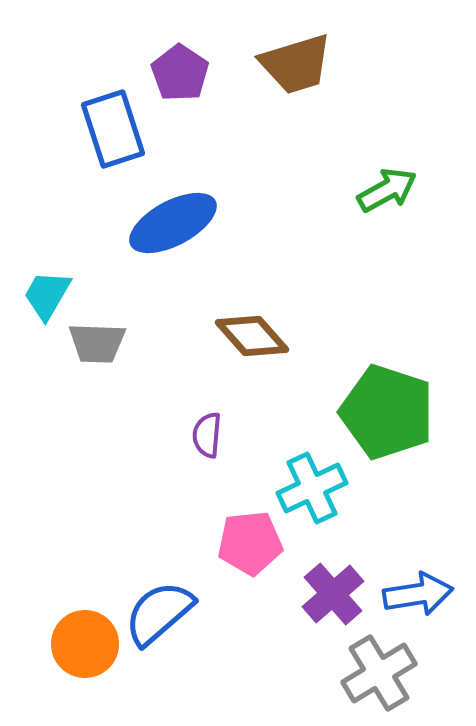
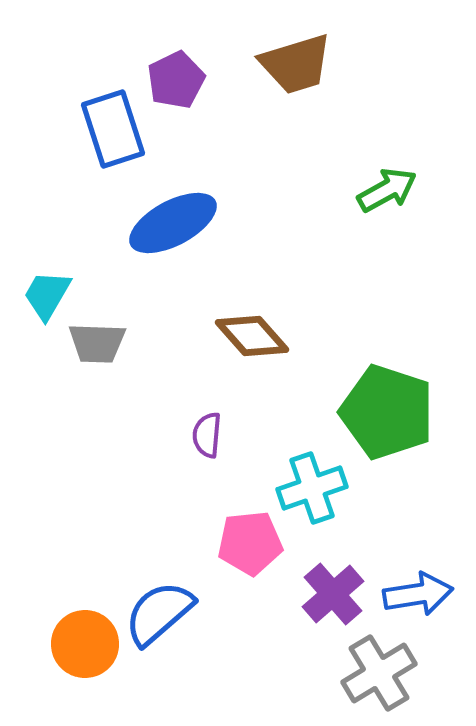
purple pentagon: moved 4 px left, 7 px down; rotated 12 degrees clockwise
cyan cross: rotated 6 degrees clockwise
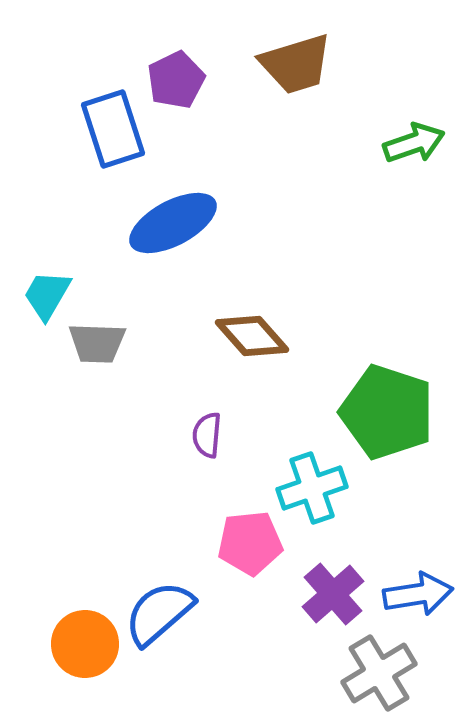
green arrow: moved 27 px right, 47 px up; rotated 10 degrees clockwise
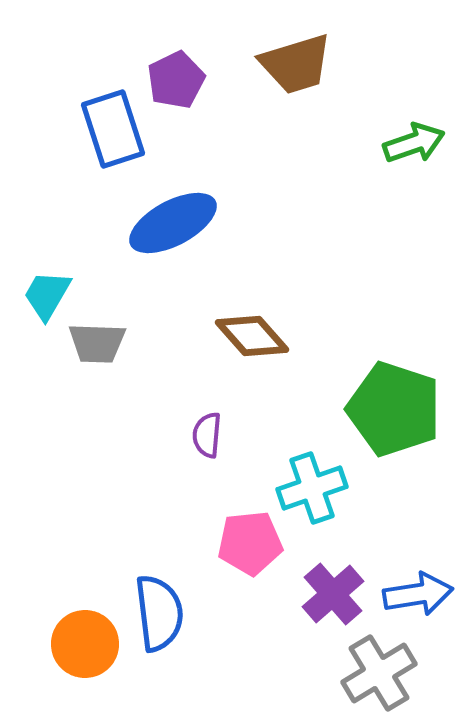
green pentagon: moved 7 px right, 3 px up
blue semicircle: rotated 124 degrees clockwise
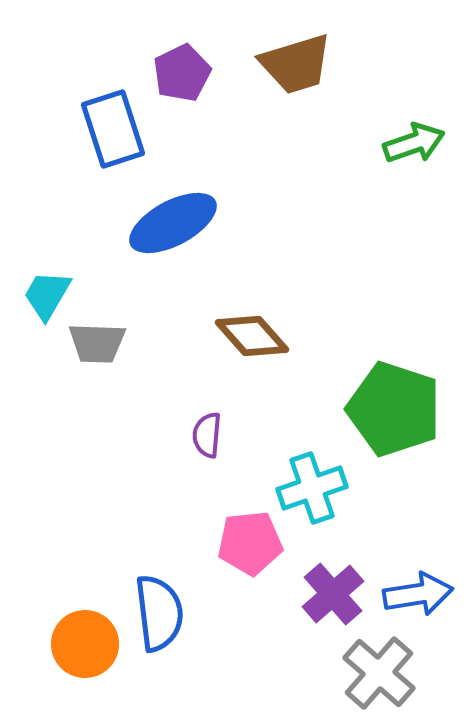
purple pentagon: moved 6 px right, 7 px up
gray cross: rotated 18 degrees counterclockwise
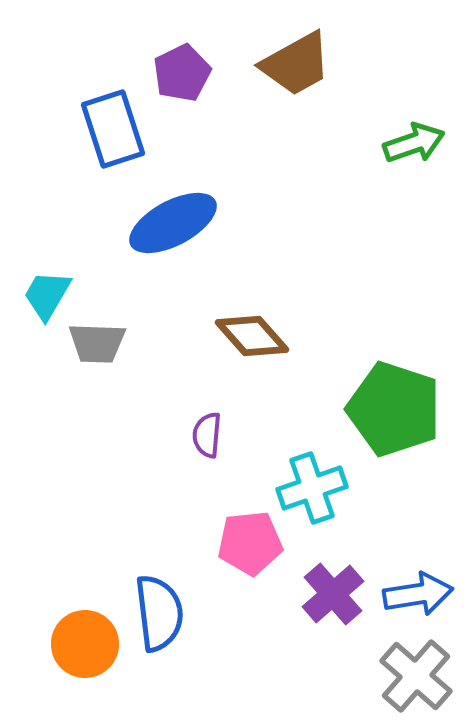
brown trapezoid: rotated 12 degrees counterclockwise
gray cross: moved 37 px right, 3 px down
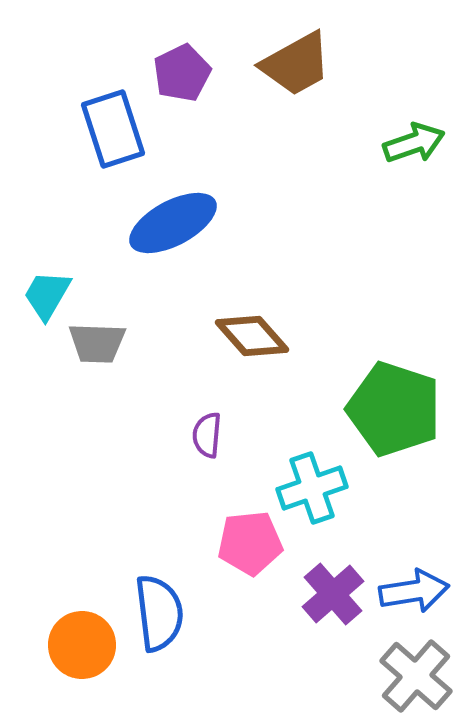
blue arrow: moved 4 px left, 3 px up
orange circle: moved 3 px left, 1 px down
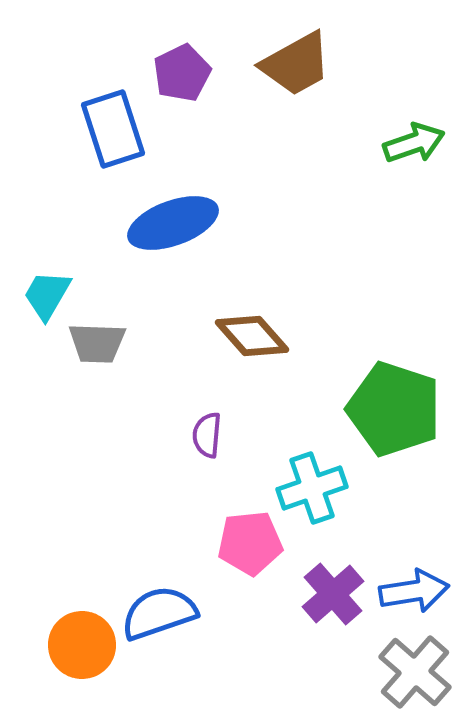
blue ellipse: rotated 8 degrees clockwise
blue semicircle: rotated 102 degrees counterclockwise
gray cross: moved 1 px left, 4 px up
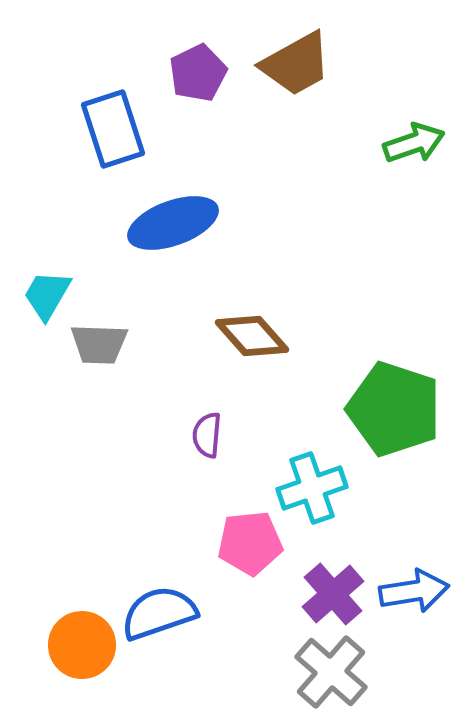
purple pentagon: moved 16 px right
gray trapezoid: moved 2 px right, 1 px down
gray cross: moved 84 px left
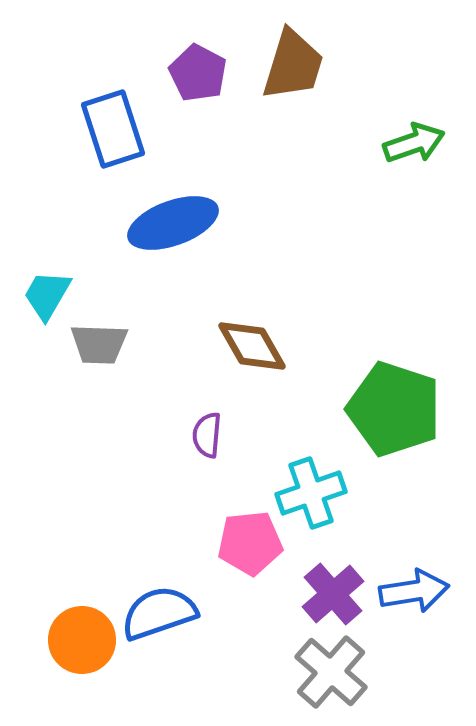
brown trapezoid: moved 3 px left, 1 px down; rotated 44 degrees counterclockwise
purple pentagon: rotated 18 degrees counterclockwise
brown diamond: moved 10 px down; rotated 12 degrees clockwise
cyan cross: moved 1 px left, 5 px down
orange circle: moved 5 px up
